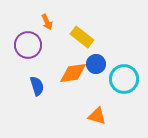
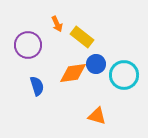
orange arrow: moved 10 px right, 2 px down
cyan circle: moved 4 px up
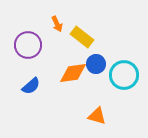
blue semicircle: moved 6 px left; rotated 66 degrees clockwise
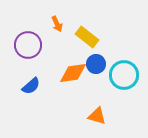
yellow rectangle: moved 5 px right
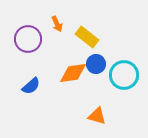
purple circle: moved 6 px up
